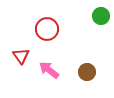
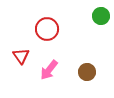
pink arrow: rotated 90 degrees counterclockwise
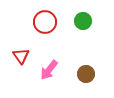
green circle: moved 18 px left, 5 px down
red circle: moved 2 px left, 7 px up
brown circle: moved 1 px left, 2 px down
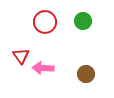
pink arrow: moved 6 px left, 2 px up; rotated 55 degrees clockwise
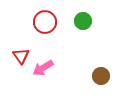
pink arrow: rotated 35 degrees counterclockwise
brown circle: moved 15 px right, 2 px down
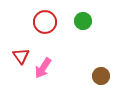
pink arrow: rotated 25 degrees counterclockwise
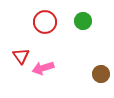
pink arrow: rotated 40 degrees clockwise
brown circle: moved 2 px up
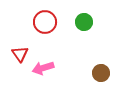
green circle: moved 1 px right, 1 px down
red triangle: moved 1 px left, 2 px up
brown circle: moved 1 px up
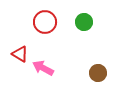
red triangle: rotated 24 degrees counterclockwise
pink arrow: rotated 45 degrees clockwise
brown circle: moved 3 px left
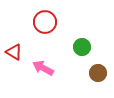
green circle: moved 2 px left, 25 px down
red triangle: moved 6 px left, 2 px up
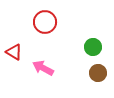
green circle: moved 11 px right
